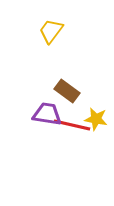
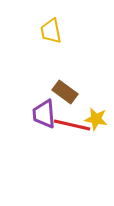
yellow trapezoid: rotated 48 degrees counterclockwise
brown rectangle: moved 2 px left, 1 px down
purple trapezoid: moved 3 px left; rotated 104 degrees counterclockwise
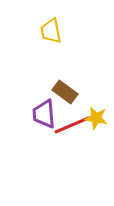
yellow star: moved 1 px up
red line: rotated 36 degrees counterclockwise
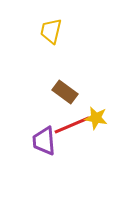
yellow trapezoid: rotated 24 degrees clockwise
purple trapezoid: moved 27 px down
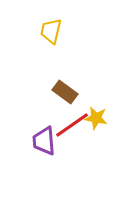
red line: rotated 12 degrees counterclockwise
